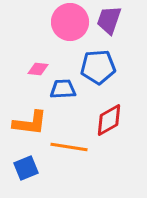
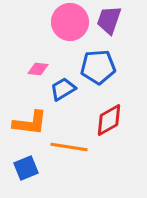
blue trapezoid: rotated 28 degrees counterclockwise
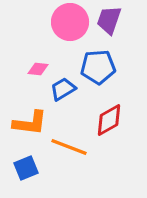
orange line: rotated 12 degrees clockwise
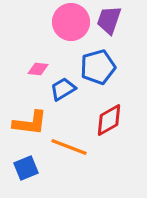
pink circle: moved 1 px right
blue pentagon: rotated 12 degrees counterclockwise
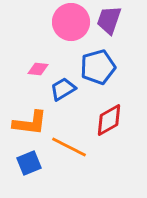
orange line: rotated 6 degrees clockwise
blue square: moved 3 px right, 5 px up
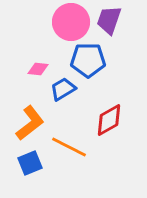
blue pentagon: moved 10 px left, 7 px up; rotated 16 degrees clockwise
orange L-shape: rotated 45 degrees counterclockwise
blue square: moved 1 px right
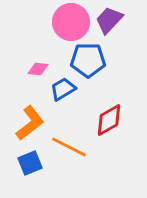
purple trapezoid: rotated 24 degrees clockwise
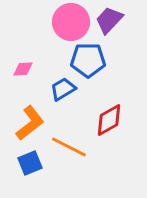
pink diamond: moved 15 px left; rotated 10 degrees counterclockwise
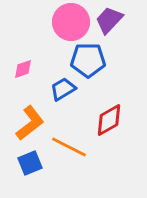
pink diamond: rotated 15 degrees counterclockwise
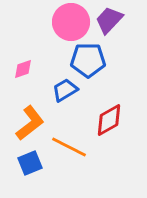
blue trapezoid: moved 2 px right, 1 px down
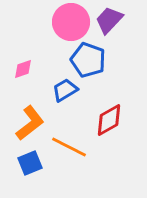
blue pentagon: rotated 20 degrees clockwise
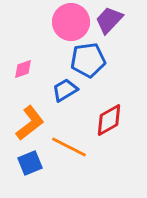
blue pentagon: rotated 28 degrees counterclockwise
